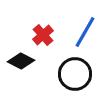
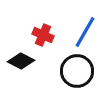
red cross: rotated 25 degrees counterclockwise
black circle: moved 2 px right, 3 px up
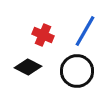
blue line: moved 1 px up
black diamond: moved 7 px right, 6 px down
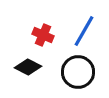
blue line: moved 1 px left
black circle: moved 1 px right, 1 px down
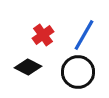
blue line: moved 4 px down
red cross: rotated 30 degrees clockwise
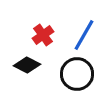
black diamond: moved 1 px left, 2 px up
black circle: moved 1 px left, 2 px down
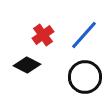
blue line: rotated 12 degrees clockwise
black circle: moved 8 px right, 3 px down
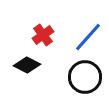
blue line: moved 4 px right, 2 px down
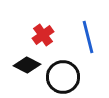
blue line: rotated 56 degrees counterclockwise
black circle: moved 22 px left
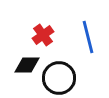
black diamond: rotated 28 degrees counterclockwise
black circle: moved 4 px left, 1 px down
